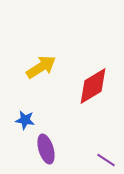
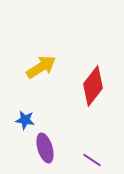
red diamond: rotated 21 degrees counterclockwise
purple ellipse: moved 1 px left, 1 px up
purple line: moved 14 px left
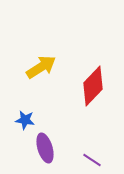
red diamond: rotated 6 degrees clockwise
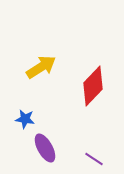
blue star: moved 1 px up
purple ellipse: rotated 12 degrees counterclockwise
purple line: moved 2 px right, 1 px up
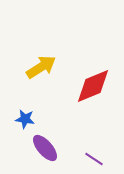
red diamond: rotated 24 degrees clockwise
purple ellipse: rotated 12 degrees counterclockwise
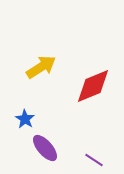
blue star: rotated 24 degrees clockwise
purple line: moved 1 px down
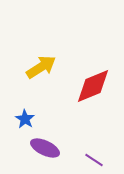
purple ellipse: rotated 24 degrees counterclockwise
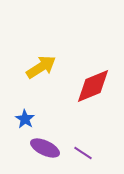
purple line: moved 11 px left, 7 px up
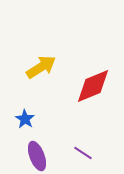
purple ellipse: moved 8 px left, 8 px down; rotated 44 degrees clockwise
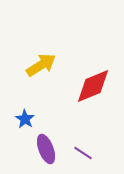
yellow arrow: moved 2 px up
purple ellipse: moved 9 px right, 7 px up
